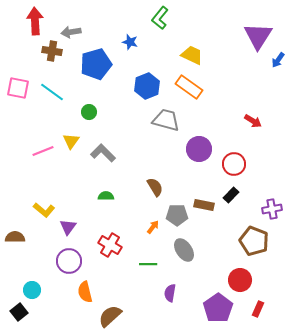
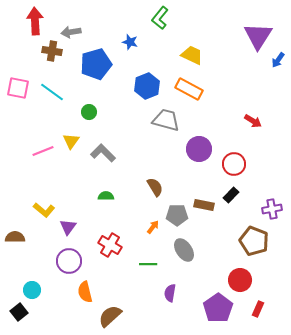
orange rectangle at (189, 87): moved 2 px down; rotated 8 degrees counterclockwise
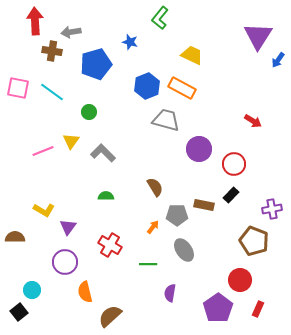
orange rectangle at (189, 89): moved 7 px left, 1 px up
yellow L-shape at (44, 210): rotated 10 degrees counterclockwise
purple circle at (69, 261): moved 4 px left, 1 px down
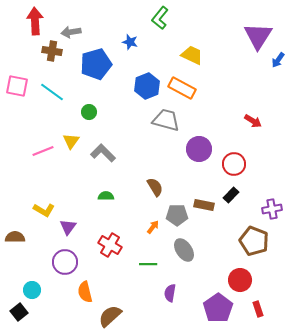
pink square at (18, 88): moved 1 px left, 2 px up
red rectangle at (258, 309): rotated 42 degrees counterclockwise
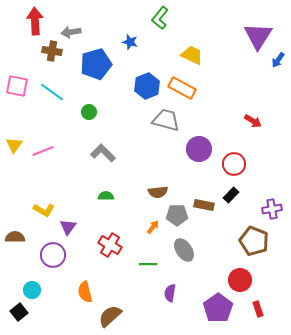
yellow triangle at (71, 141): moved 57 px left, 4 px down
brown semicircle at (155, 187): moved 3 px right, 5 px down; rotated 114 degrees clockwise
purple circle at (65, 262): moved 12 px left, 7 px up
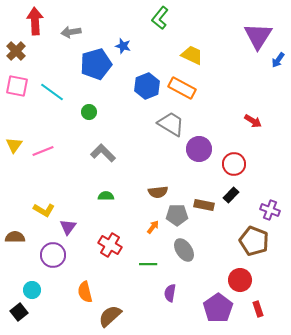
blue star at (130, 42): moved 7 px left, 4 px down
brown cross at (52, 51): moved 36 px left; rotated 36 degrees clockwise
gray trapezoid at (166, 120): moved 5 px right, 4 px down; rotated 16 degrees clockwise
purple cross at (272, 209): moved 2 px left, 1 px down; rotated 30 degrees clockwise
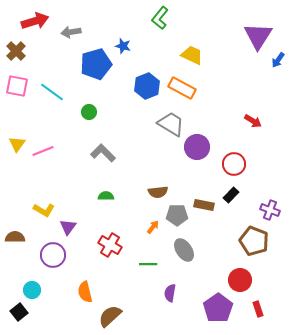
red arrow at (35, 21): rotated 76 degrees clockwise
yellow triangle at (14, 145): moved 3 px right, 1 px up
purple circle at (199, 149): moved 2 px left, 2 px up
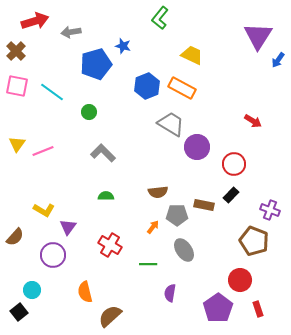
brown semicircle at (15, 237): rotated 132 degrees clockwise
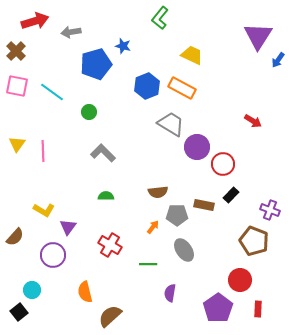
pink line at (43, 151): rotated 70 degrees counterclockwise
red circle at (234, 164): moved 11 px left
red rectangle at (258, 309): rotated 21 degrees clockwise
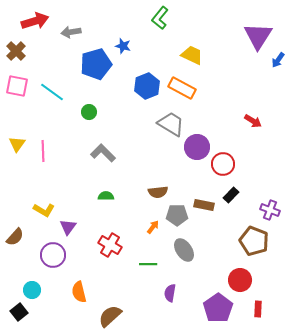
orange semicircle at (85, 292): moved 6 px left
